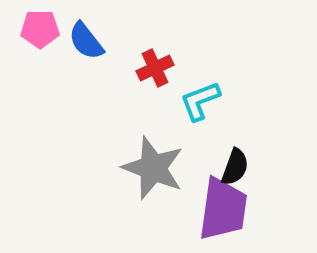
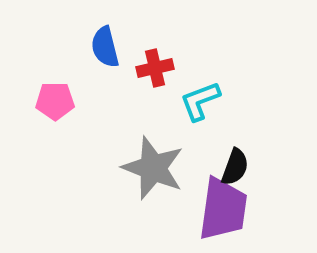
pink pentagon: moved 15 px right, 72 px down
blue semicircle: moved 19 px right, 6 px down; rotated 24 degrees clockwise
red cross: rotated 12 degrees clockwise
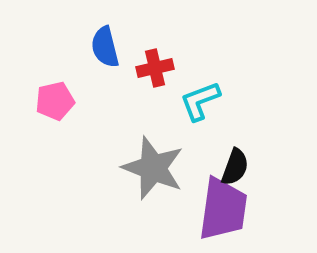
pink pentagon: rotated 12 degrees counterclockwise
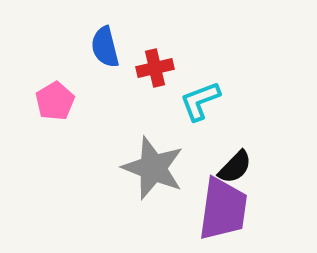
pink pentagon: rotated 18 degrees counterclockwise
black semicircle: rotated 24 degrees clockwise
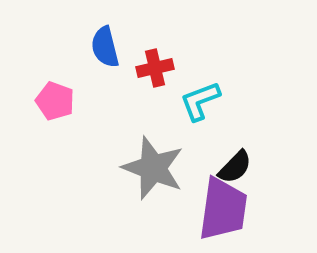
pink pentagon: rotated 21 degrees counterclockwise
